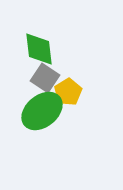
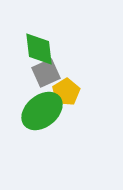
gray square: moved 1 px right, 5 px up; rotated 32 degrees clockwise
yellow pentagon: moved 2 px left
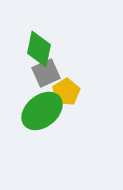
green diamond: rotated 18 degrees clockwise
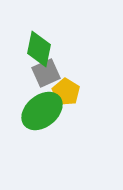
yellow pentagon: rotated 8 degrees counterclockwise
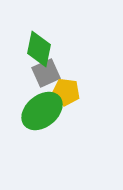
yellow pentagon: rotated 24 degrees counterclockwise
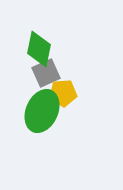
yellow pentagon: moved 3 px left, 1 px down; rotated 12 degrees counterclockwise
green ellipse: rotated 27 degrees counterclockwise
